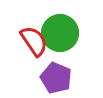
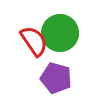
purple pentagon: rotated 8 degrees counterclockwise
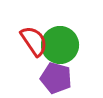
green circle: moved 12 px down
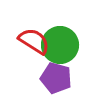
red semicircle: rotated 24 degrees counterclockwise
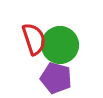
red semicircle: moved 2 px up; rotated 40 degrees clockwise
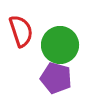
red semicircle: moved 13 px left, 8 px up
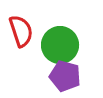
purple pentagon: moved 9 px right, 2 px up
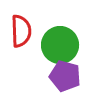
red semicircle: rotated 16 degrees clockwise
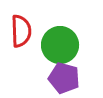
purple pentagon: moved 1 px left, 2 px down
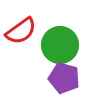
red semicircle: rotated 56 degrees clockwise
